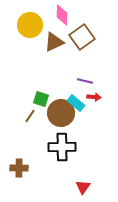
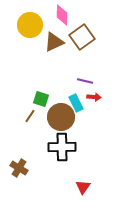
cyan rectangle: rotated 24 degrees clockwise
brown circle: moved 4 px down
brown cross: rotated 30 degrees clockwise
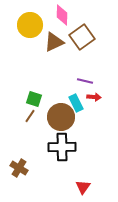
green square: moved 7 px left
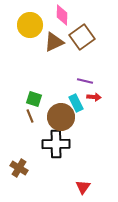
brown line: rotated 56 degrees counterclockwise
black cross: moved 6 px left, 3 px up
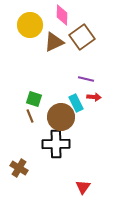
purple line: moved 1 px right, 2 px up
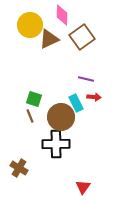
brown triangle: moved 5 px left, 3 px up
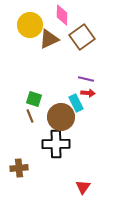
red arrow: moved 6 px left, 4 px up
brown cross: rotated 36 degrees counterclockwise
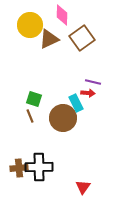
brown square: moved 1 px down
purple line: moved 7 px right, 3 px down
brown circle: moved 2 px right, 1 px down
black cross: moved 17 px left, 23 px down
